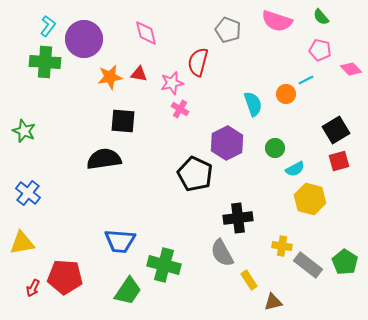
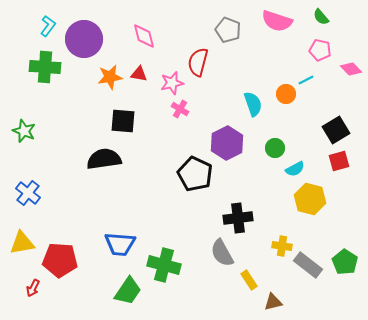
pink diamond at (146, 33): moved 2 px left, 3 px down
green cross at (45, 62): moved 5 px down
blue trapezoid at (120, 241): moved 3 px down
red pentagon at (65, 277): moved 5 px left, 17 px up
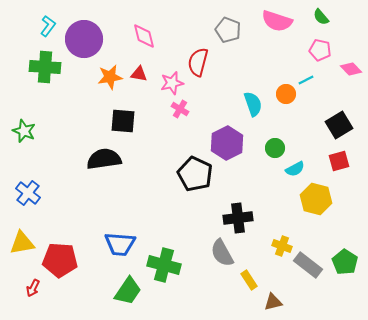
black square at (336, 130): moved 3 px right, 5 px up
yellow hexagon at (310, 199): moved 6 px right
yellow cross at (282, 246): rotated 12 degrees clockwise
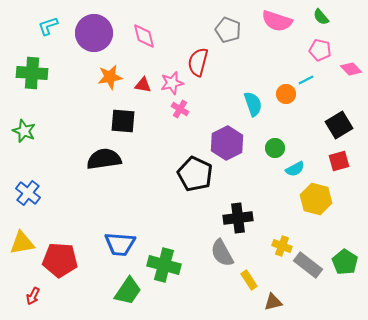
cyan L-shape at (48, 26): rotated 145 degrees counterclockwise
purple circle at (84, 39): moved 10 px right, 6 px up
green cross at (45, 67): moved 13 px left, 6 px down
red triangle at (139, 74): moved 4 px right, 11 px down
red arrow at (33, 288): moved 8 px down
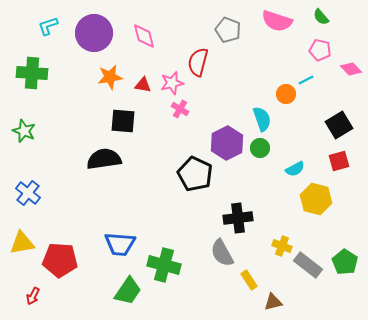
cyan semicircle at (253, 104): moved 9 px right, 15 px down
green circle at (275, 148): moved 15 px left
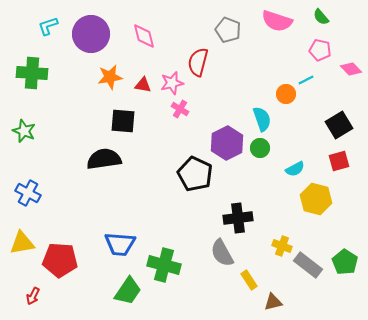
purple circle at (94, 33): moved 3 px left, 1 px down
blue cross at (28, 193): rotated 10 degrees counterclockwise
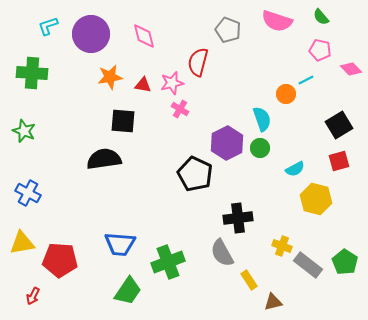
green cross at (164, 265): moved 4 px right, 3 px up; rotated 36 degrees counterclockwise
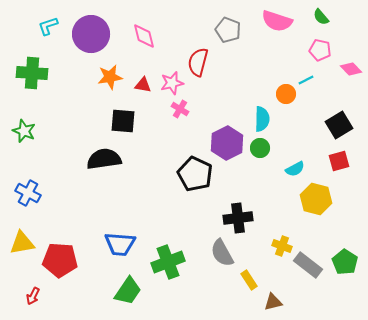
cyan semicircle at (262, 119): rotated 20 degrees clockwise
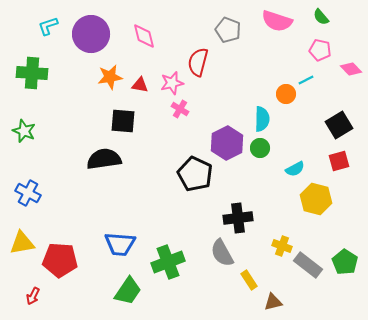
red triangle at (143, 85): moved 3 px left
